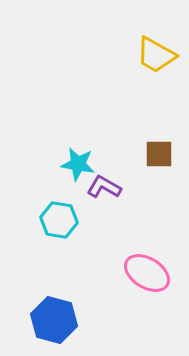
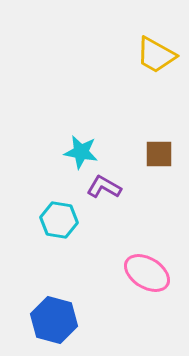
cyan star: moved 3 px right, 12 px up
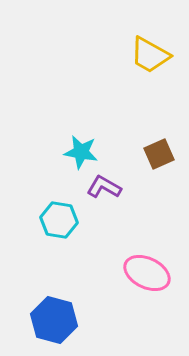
yellow trapezoid: moved 6 px left
brown square: rotated 24 degrees counterclockwise
pink ellipse: rotated 6 degrees counterclockwise
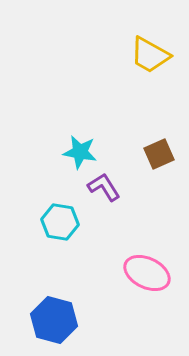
cyan star: moved 1 px left
purple L-shape: rotated 28 degrees clockwise
cyan hexagon: moved 1 px right, 2 px down
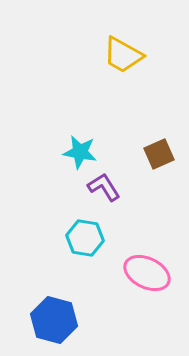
yellow trapezoid: moved 27 px left
cyan hexagon: moved 25 px right, 16 px down
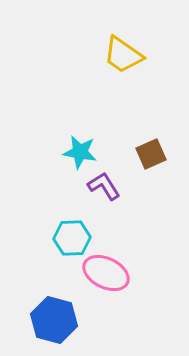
yellow trapezoid: rotated 6 degrees clockwise
brown square: moved 8 px left
purple L-shape: moved 1 px up
cyan hexagon: moved 13 px left; rotated 12 degrees counterclockwise
pink ellipse: moved 41 px left
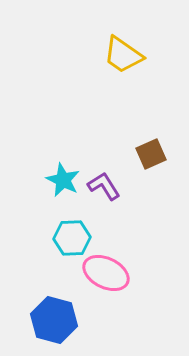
cyan star: moved 17 px left, 28 px down; rotated 16 degrees clockwise
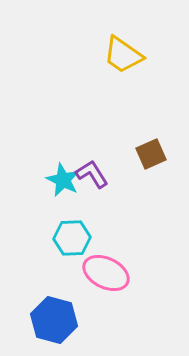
purple L-shape: moved 12 px left, 12 px up
